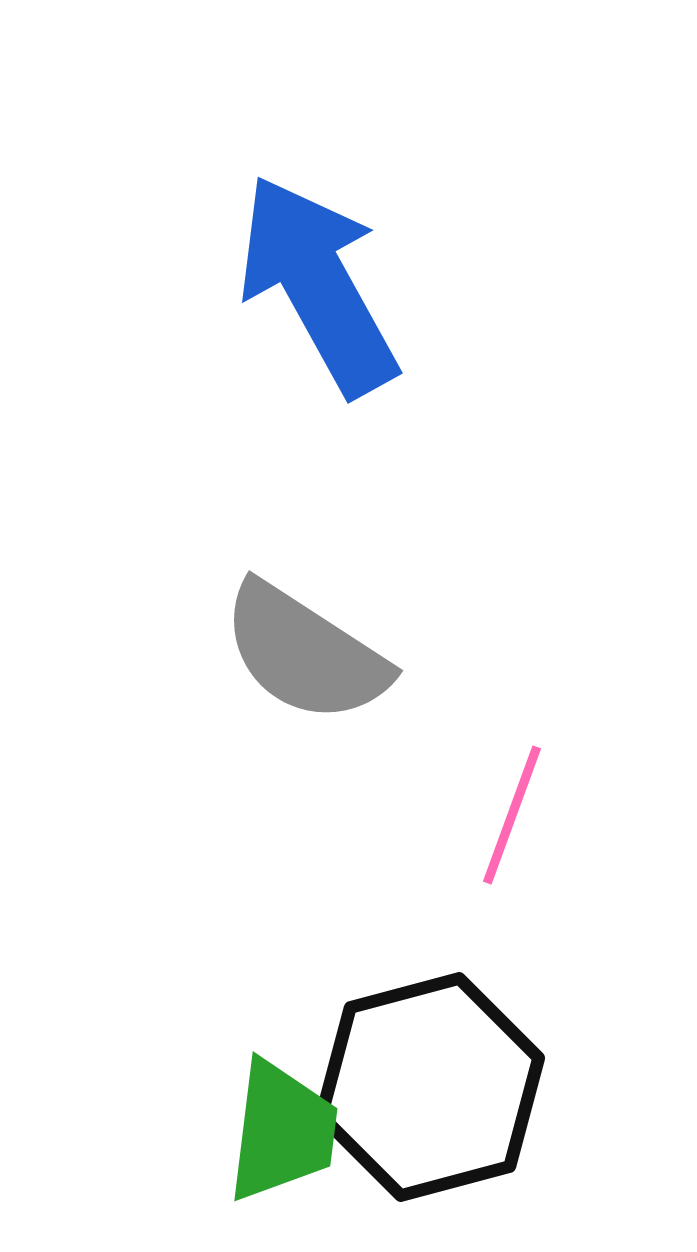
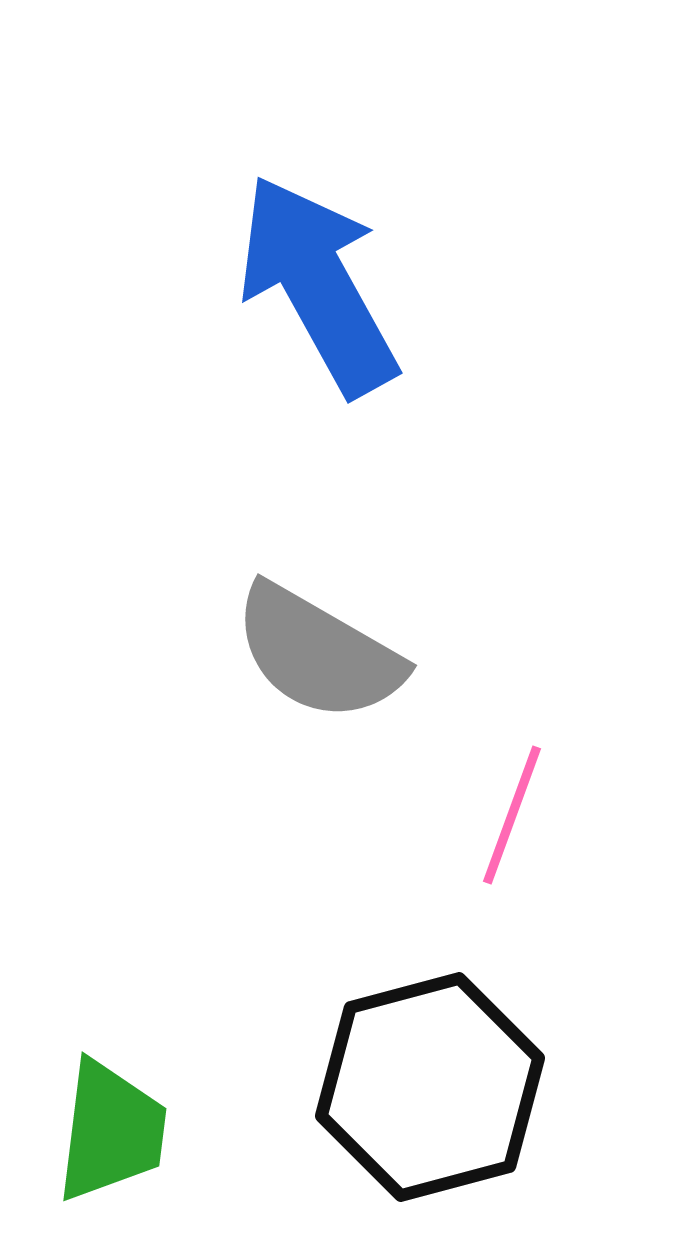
gray semicircle: moved 13 px right; rotated 3 degrees counterclockwise
green trapezoid: moved 171 px left
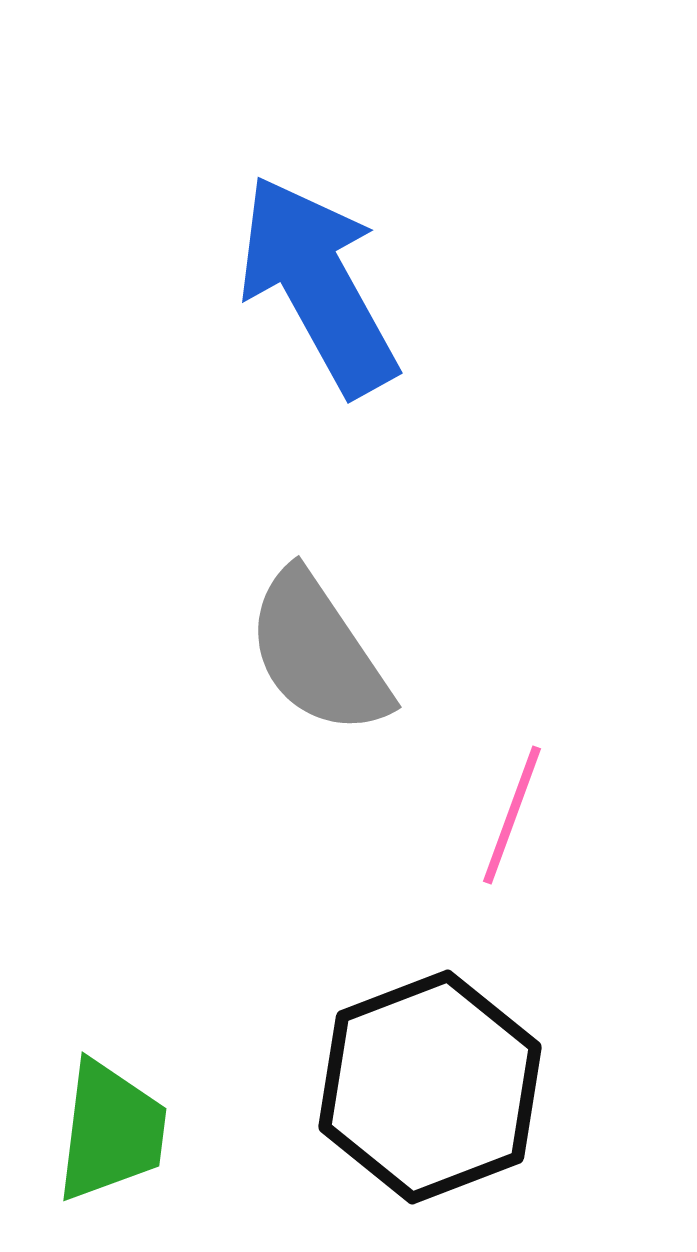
gray semicircle: rotated 26 degrees clockwise
black hexagon: rotated 6 degrees counterclockwise
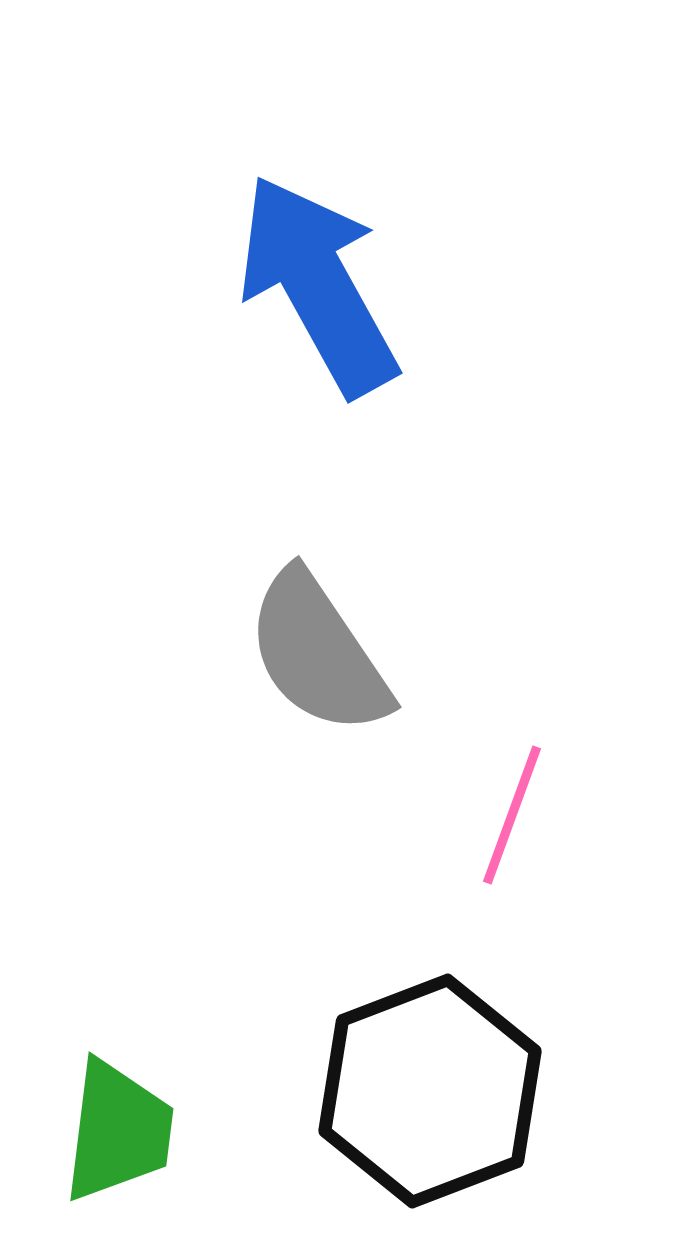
black hexagon: moved 4 px down
green trapezoid: moved 7 px right
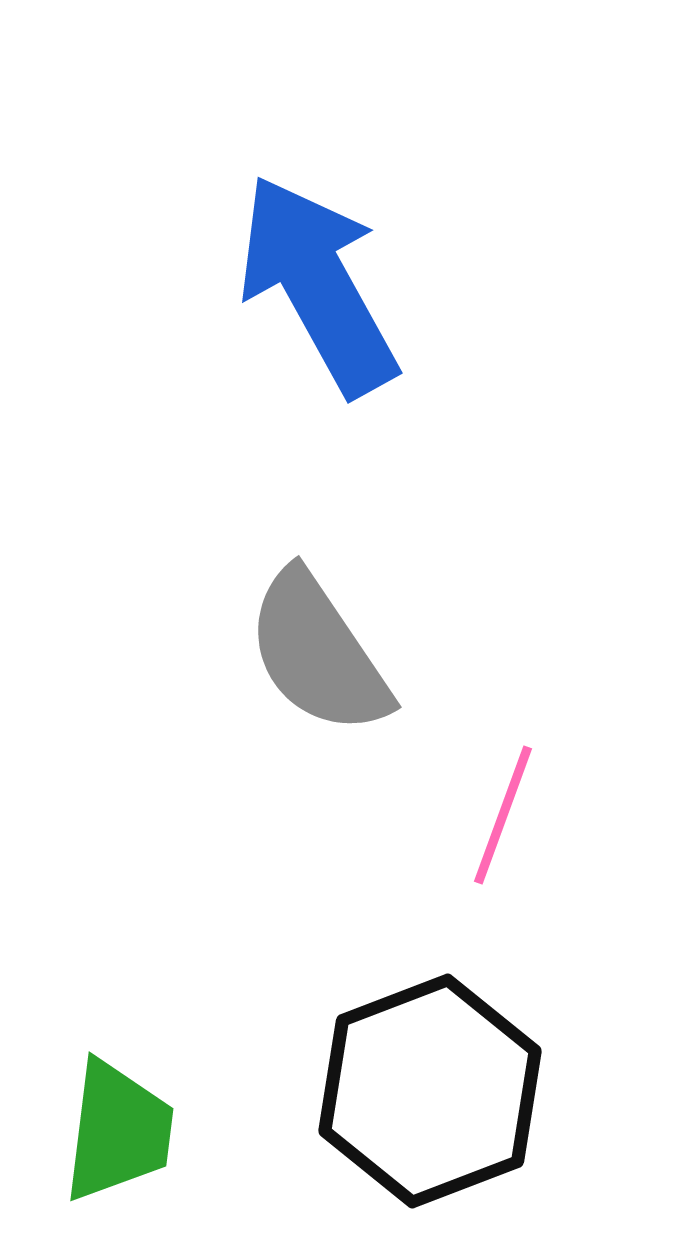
pink line: moved 9 px left
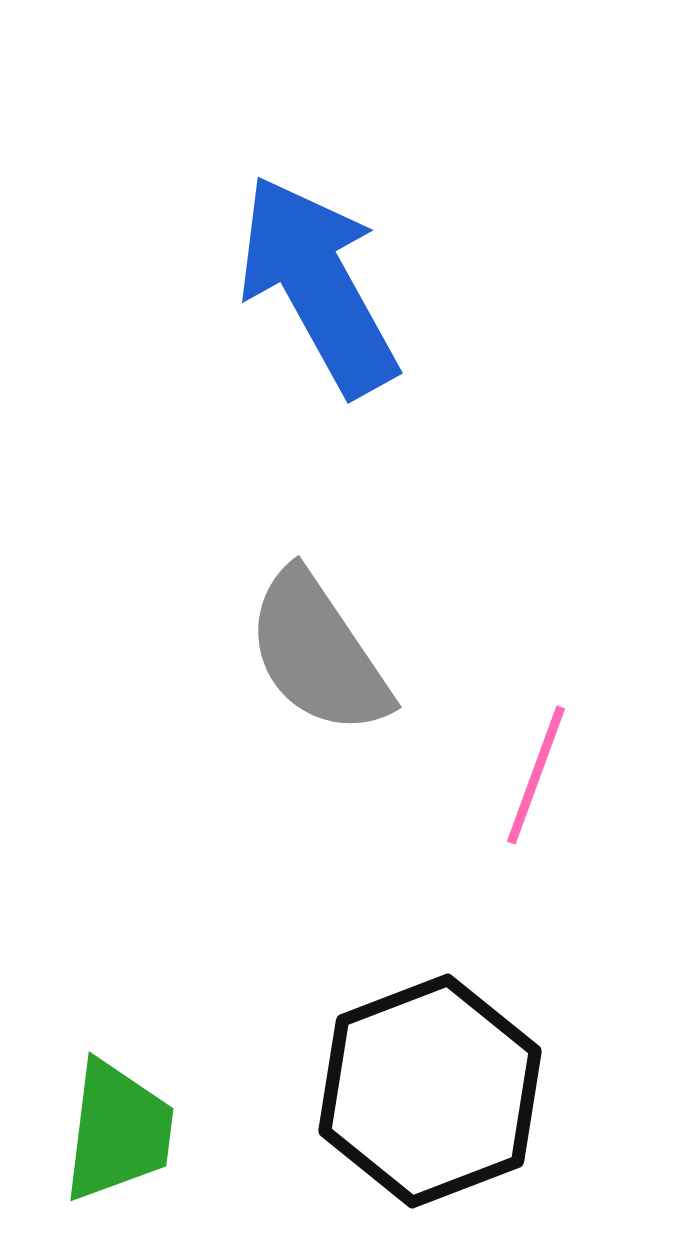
pink line: moved 33 px right, 40 px up
